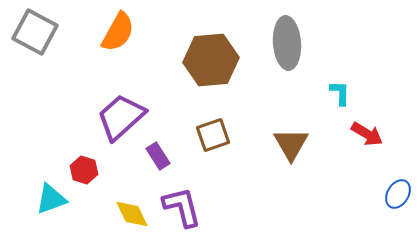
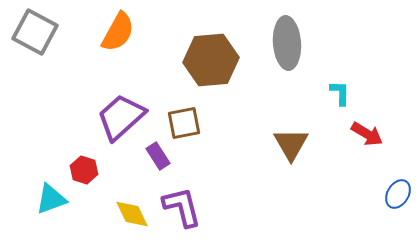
brown square: moved 29 px left, 12 px up; rotated 8 degrees clockwise
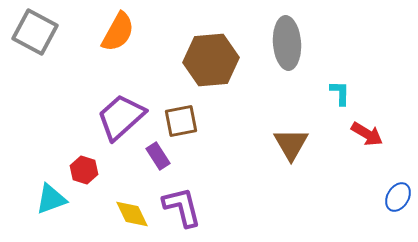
brown square: moved 3 px left, 2 px up
blue ellipse: moved 3 px down
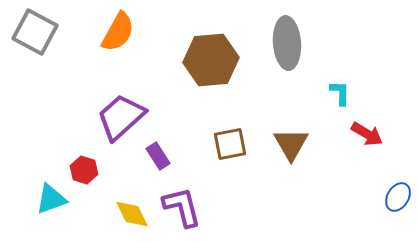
brown square: moved 49 px right, 23 px down
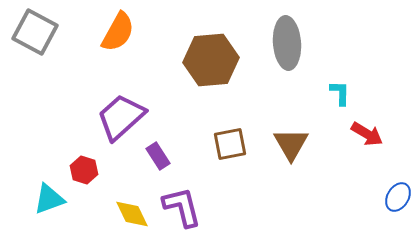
cyan triangle: moved 2 px left
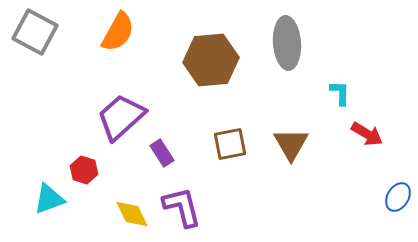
purple rectangle: moved 4 px right, 3 px up
